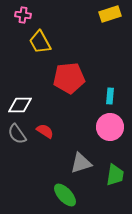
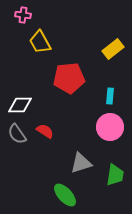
yellow rectangle: moved 3 px right, 35 px down; rotated 20 degrees counterclockwise
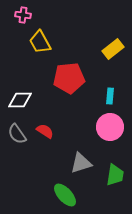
white diamond: moved 5 px up
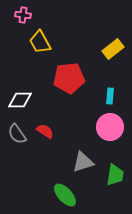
gray triangle: moved 2 px right, 1 px up
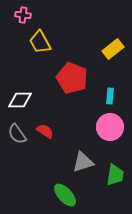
red pentagon: moved 3 px right; rotated 28 degrees clockwise
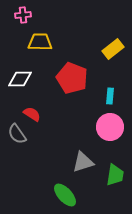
pink cross: rotated 14 degrees counterclockwise
yellow trapezoid: rotated 120 degrees clockwise
white diamond: moved 21 px up
red semicircle: moved 13 px left, 17 px up
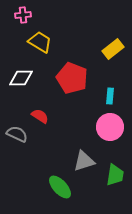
yellow trapezoid: rotated 30 degrees clockwise
white diamond: moved 1 px right, 1 px up
red semicircle: moved 8 px right, 2 px down
gray semicircle: rotated 150 degrees clockwise
gray triangle: moved 1 px right, 1 px up
green ellipse: moved 5 px left, 8 px up
